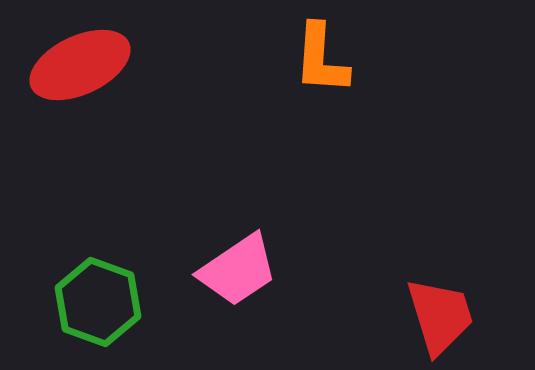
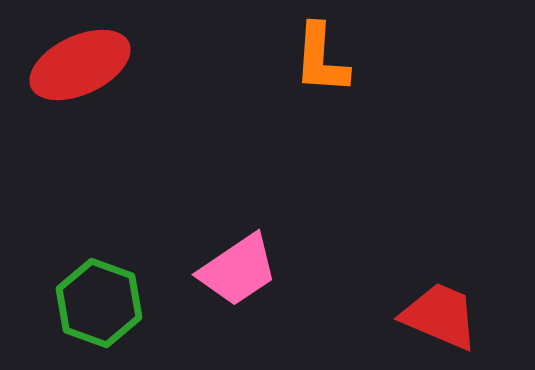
green hexagon: moved 1 px right, 1 px down
red trapezoid: rotated 50 degrees counterclockwise
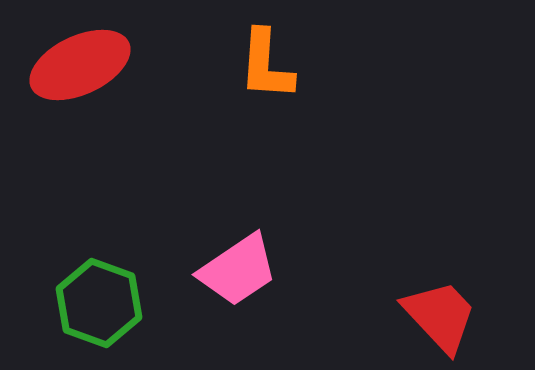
orange L-shape: moved 55 px left, 6 px down
red trapezoid: rotated 24 degrees clockwise
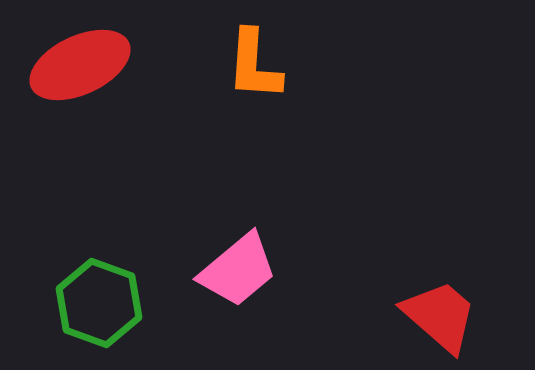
orange L-shape: moved 12 px left
pink trapezoid: rotated 6 degrees counterclockwise
red trapezoid: rotated 6 degrees counterclockwise
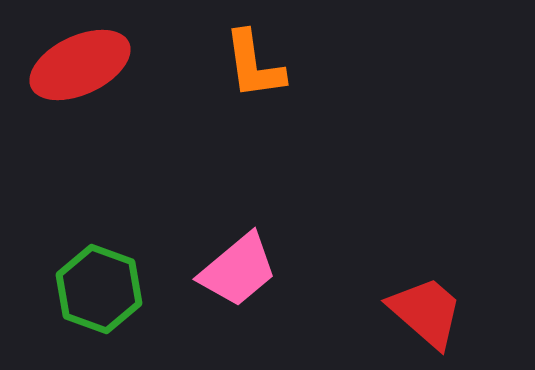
orange L-shape: rotated 12 degrees counterclockwise
green hexagon: moved 14 px up
red trapezoid: moved 14 px left, 4 px up
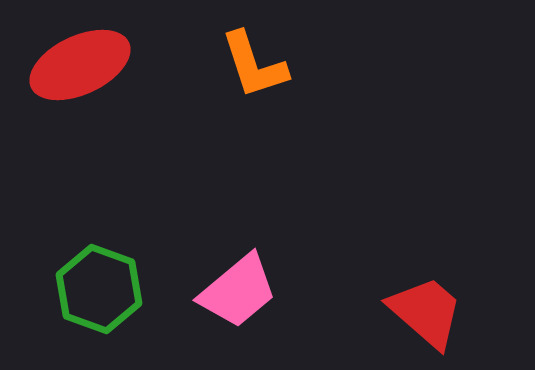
orange L-shape: rotated 10 degrees counterclockwise
pink trapezoid: moved 21 px down
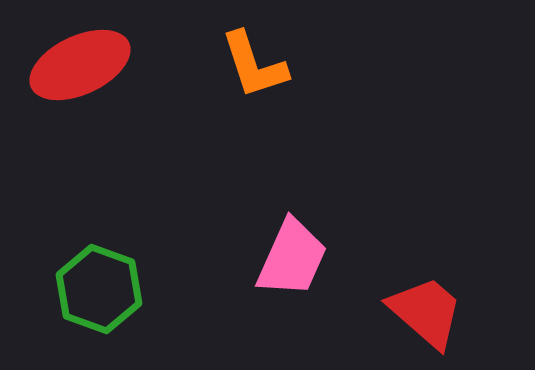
pink trapezoid: moved 54 px right, 33 px up; rotated 26 degrees counterclockwise
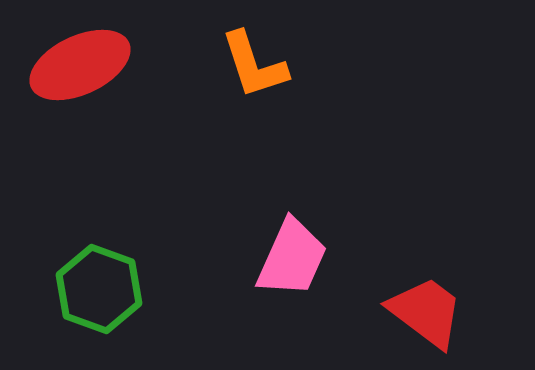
red trapezoid: rotated 4 degrees counterclockwise
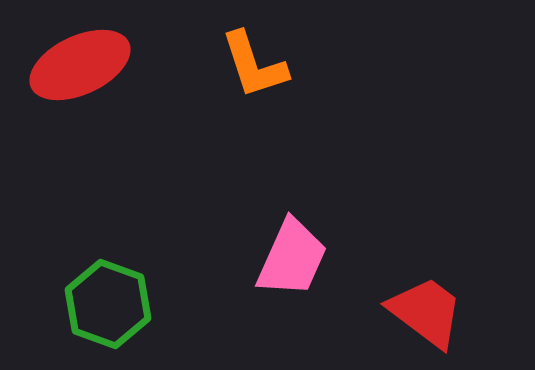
green hexagon: moved 9 px right, 15 px down
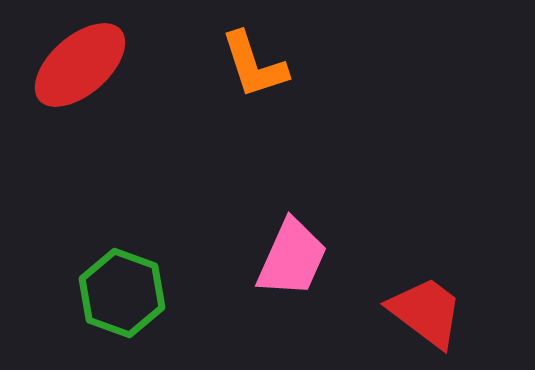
red ellipse: rotated 16 degrees counterclockwise
green hexagon: moved 14 px right, 11 px up
